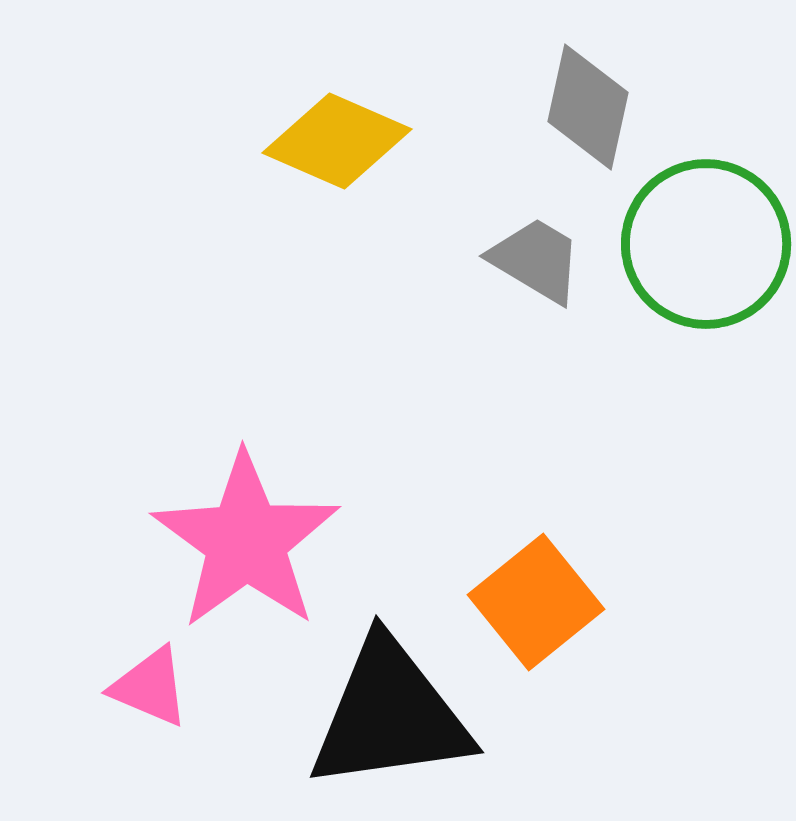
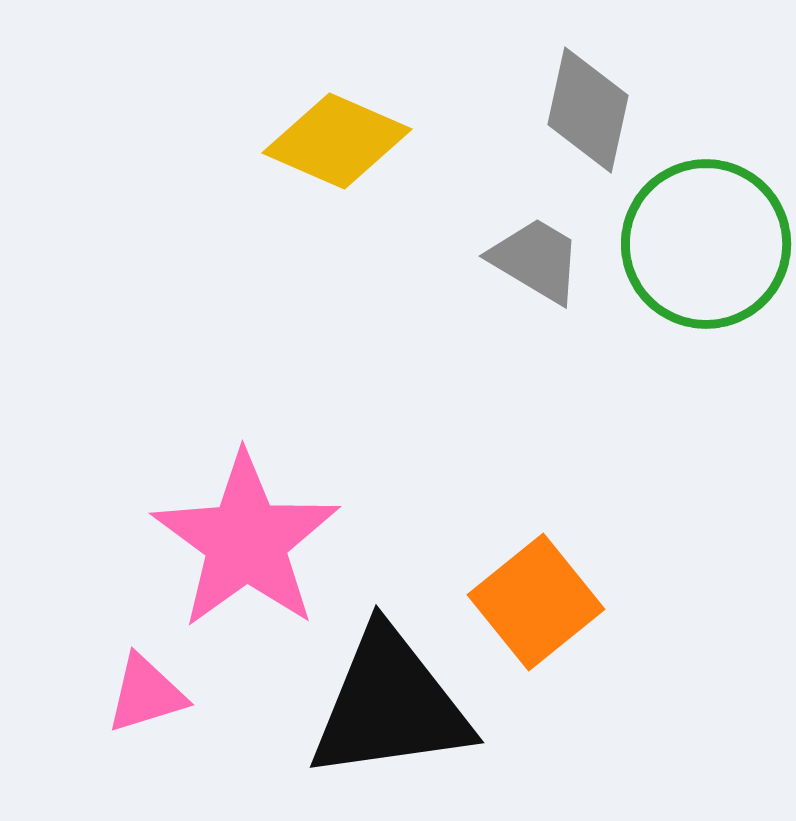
gray diamond: moved 3 px down
pink triangle: moved 4 px left, 7 px down; rotated 40 degrees counterclockwise
black triangle: moved 10 px up
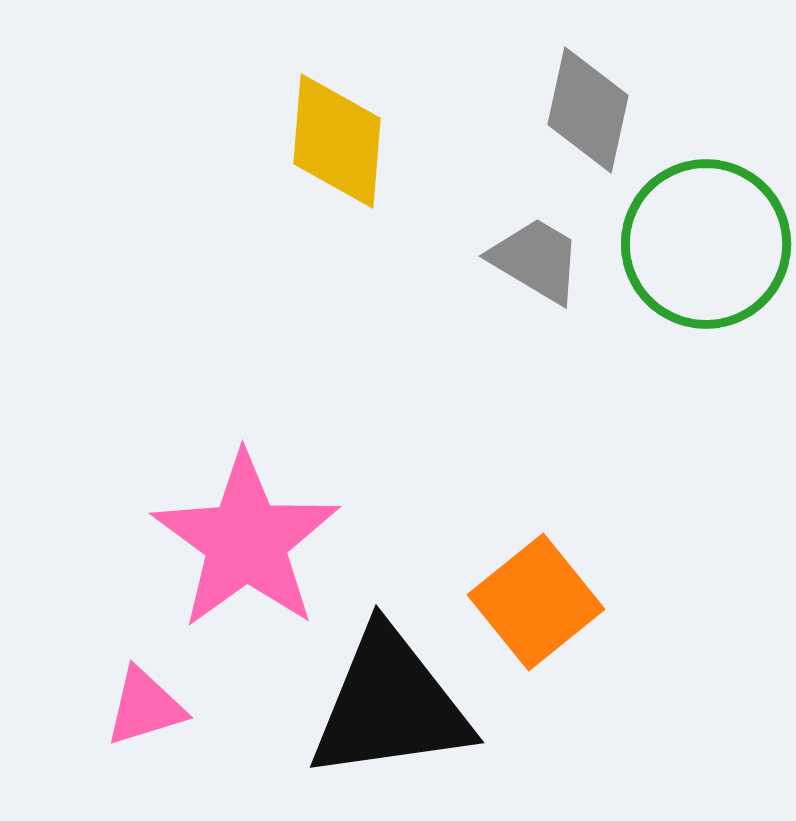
yellow diamond: rotated 71 degrees clockwise
pink triangle: moved 1 px left, 13 px down
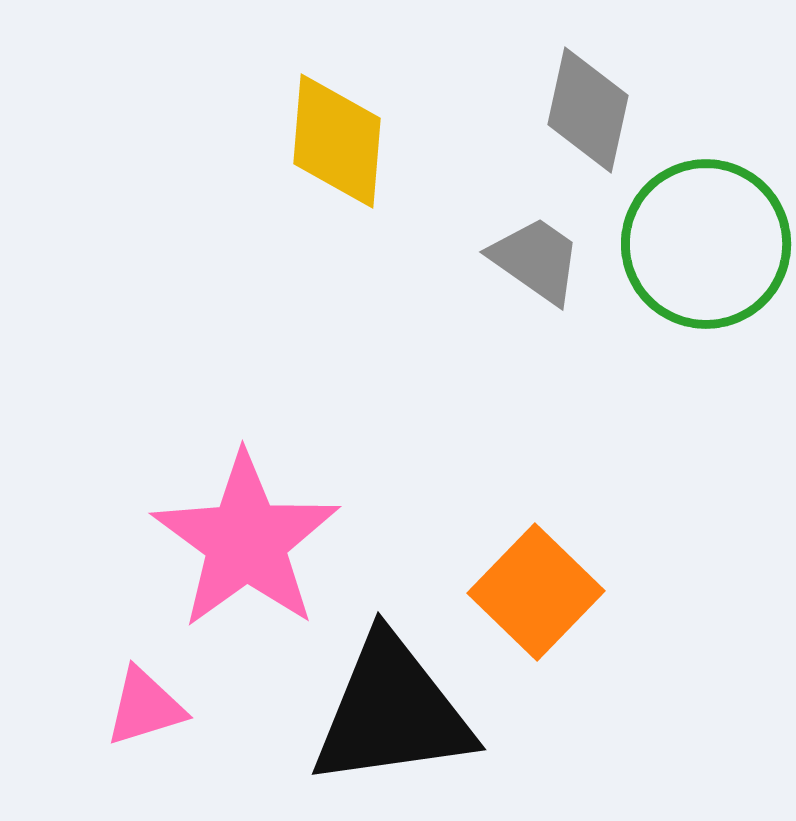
gray trapezoid: rotated 4 degrees clockwise
orange square: moved 10 px up; rotated 7 degrees counterclockwise
black triangle: moved 2 px right, 7 px down
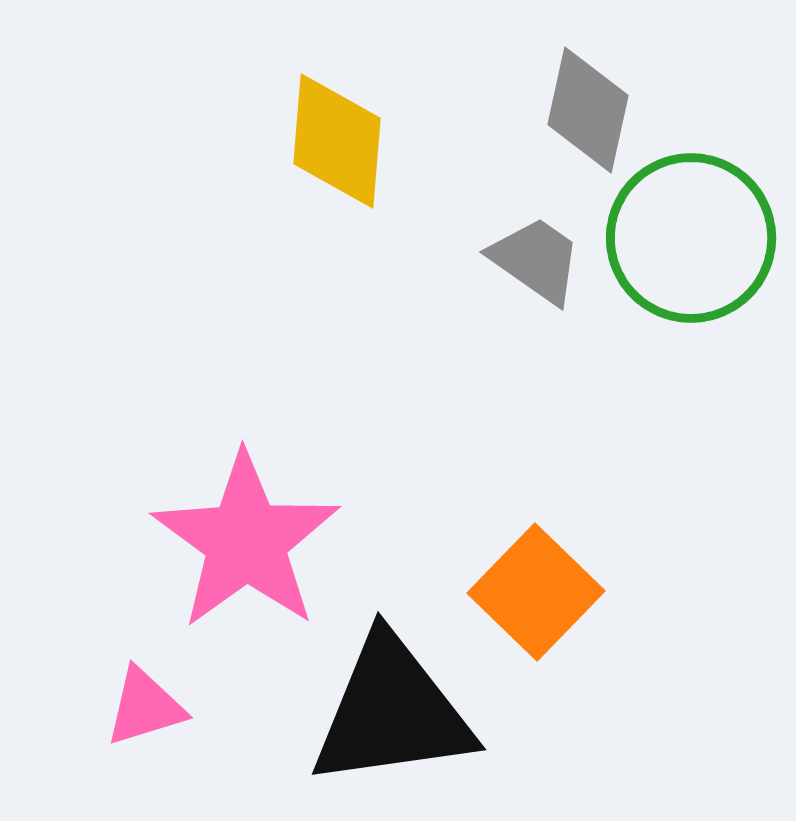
green circle: moved 15 px left, 6 px up
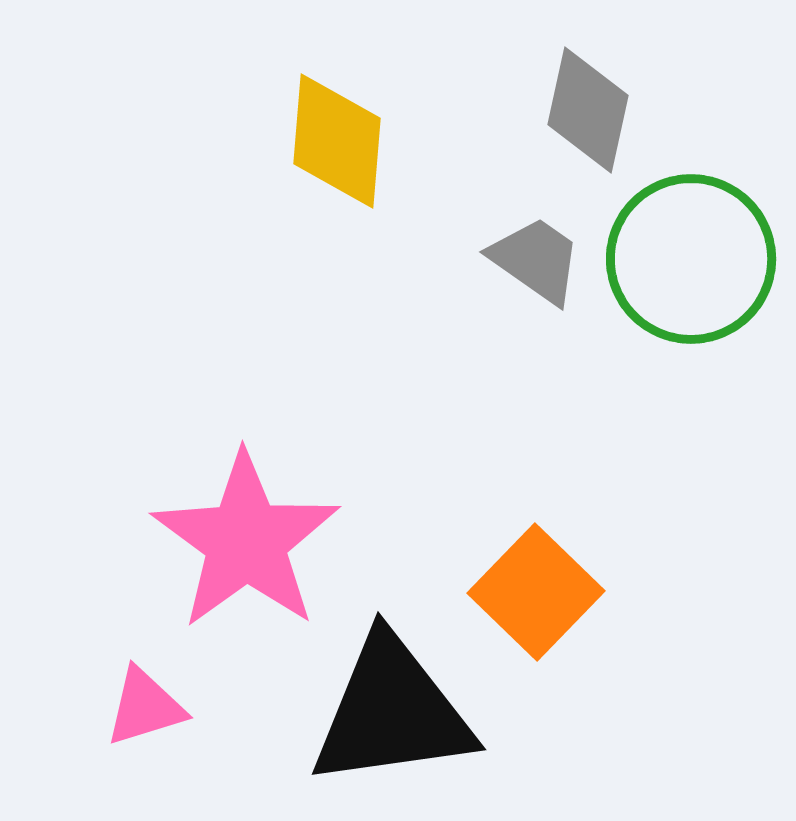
green circle: moved 21 px down
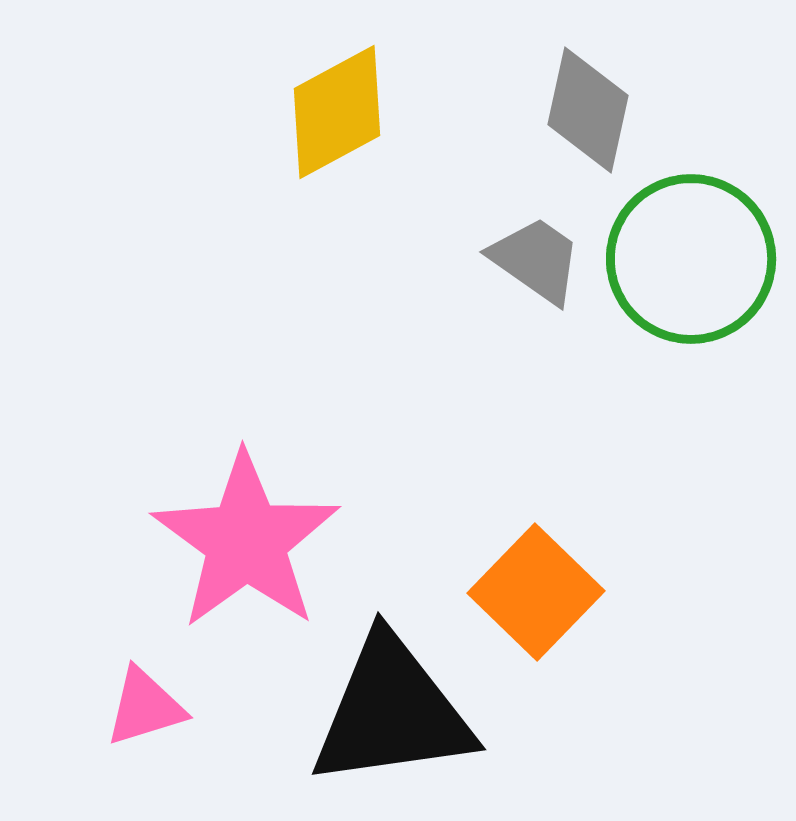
yellow diamond: moved 29 px up; rotated 57 degrees clockwise
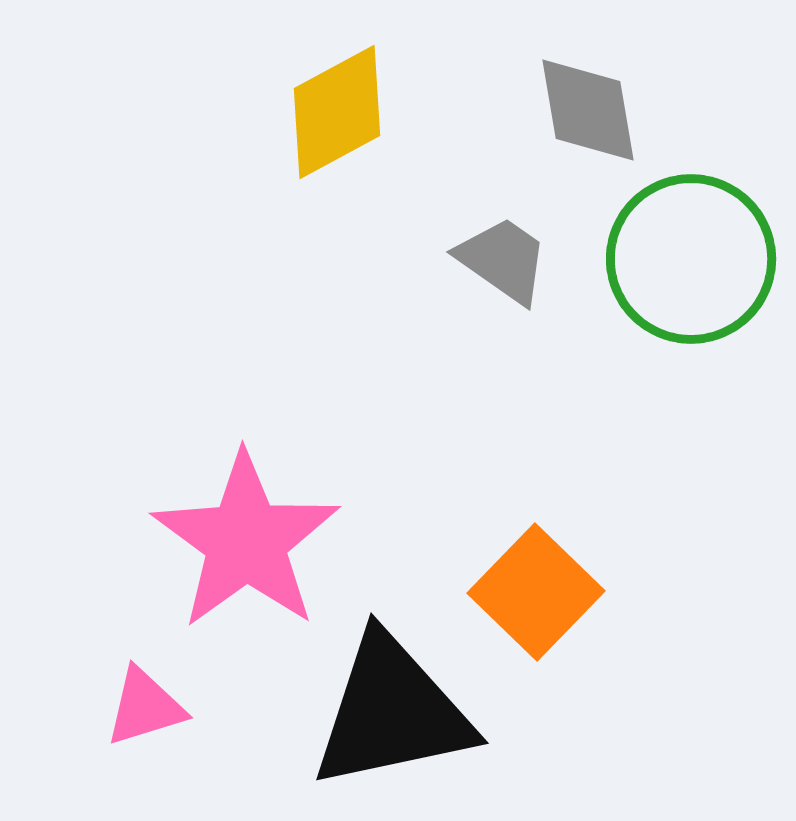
gray diamond: rotated 22 degrees counterclockwise
gray trapezoid: moved 33 px left
black triangle: rotated 4 degrees counterclockwise
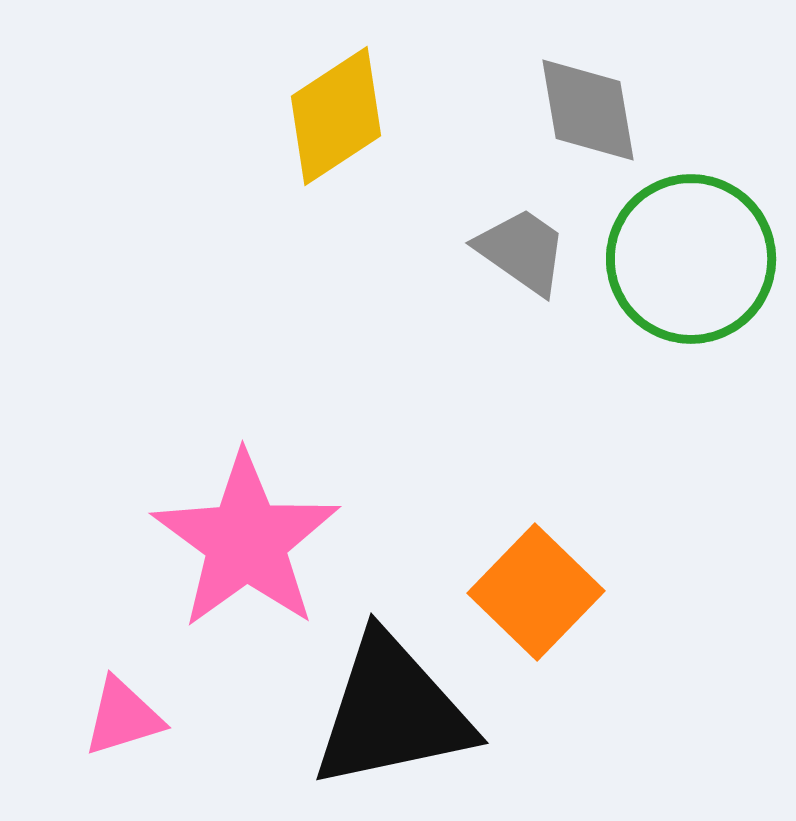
yellow diamond: moved 1 px left, 4 px down; rotated 5 degrees counterclockwise
gray trapezoid: moved 19 px right, 9 px up
pink triangle: moved 22 px left, 10 px down
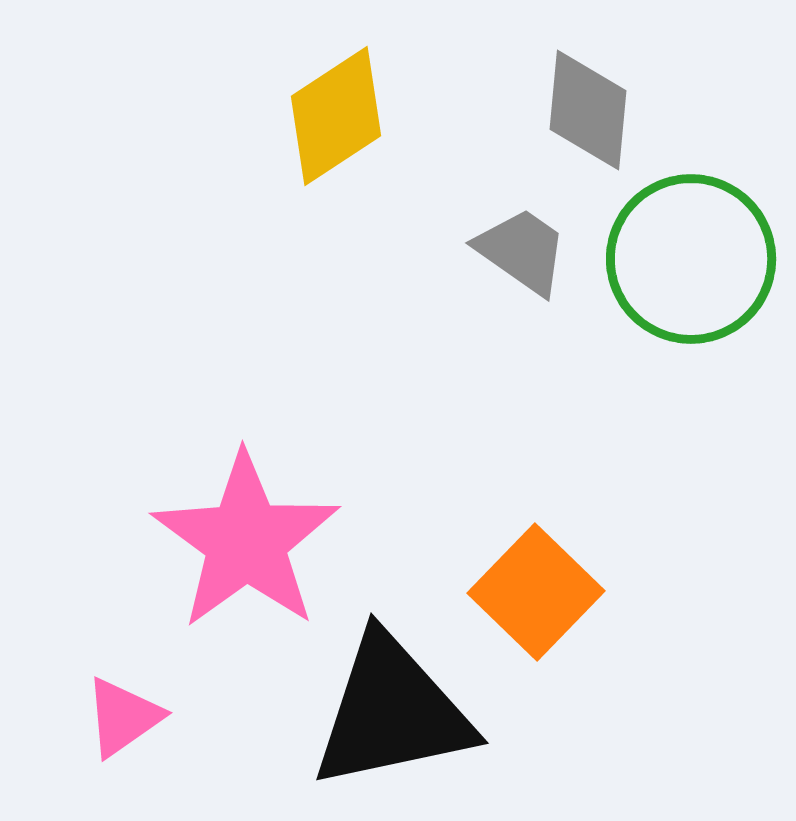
gray diamond: rotated 15 degrees clockwise
pink triangle: rotated 18 degrees counterclockwise
